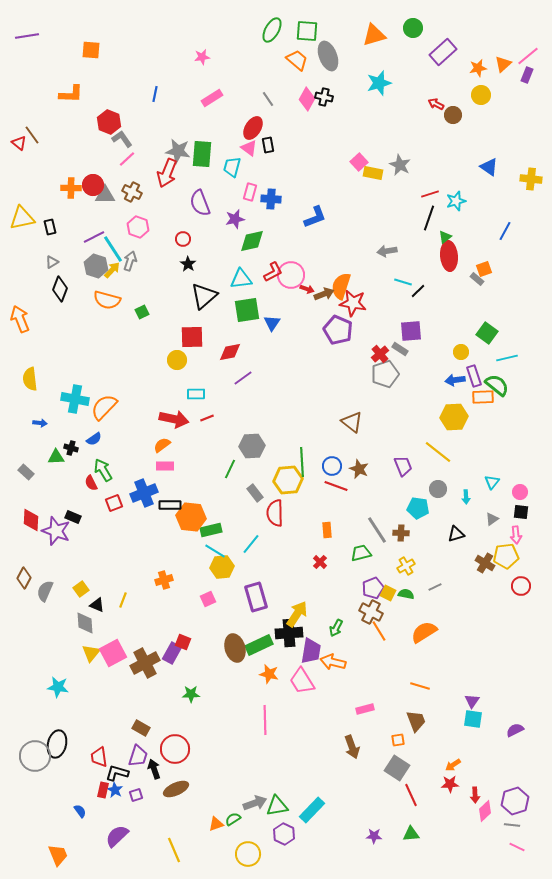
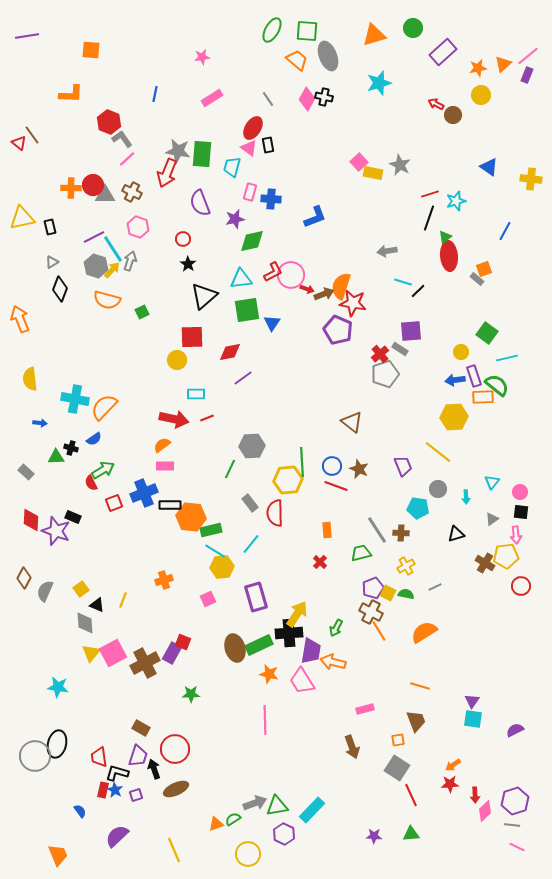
green arrow at (103, 470): rotated 90 degrees clockwise
gray rectangle at (255, 493): moved 5 px left, 10 px down
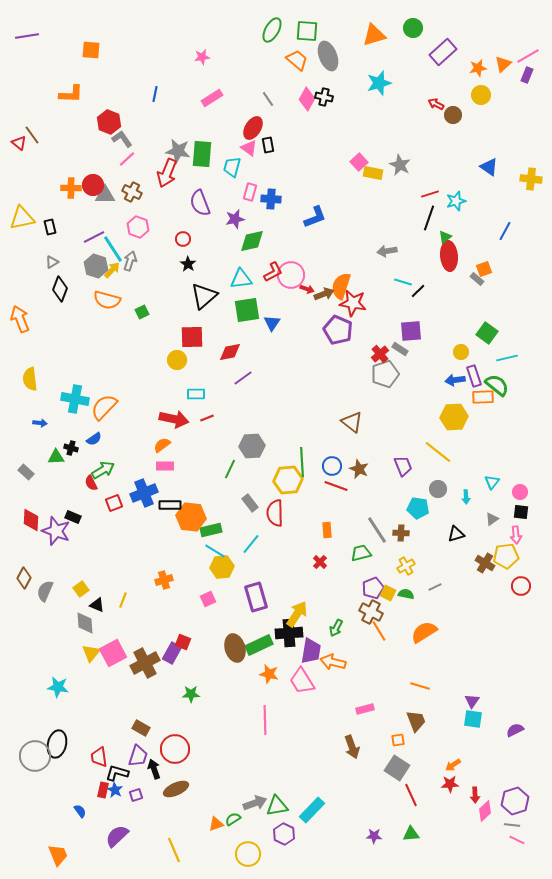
pink line at (528, 56): rotated 10 degrees clockwise
pink line at (517, 847): moved 7 px up
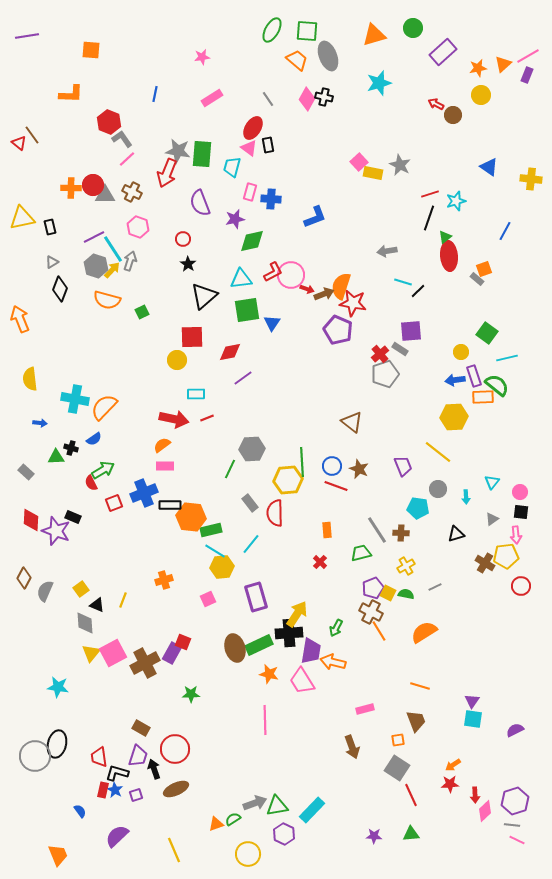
gray hexagon at (252, 446): moved 3 px down
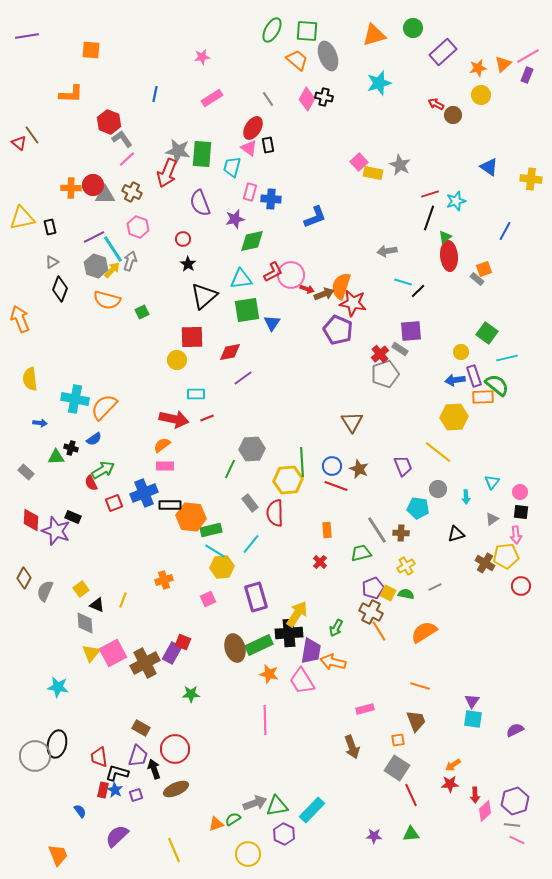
brown triangle at (352, 422): rotated 20 degrees clockwise
